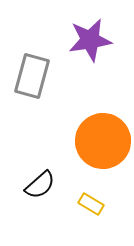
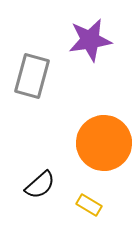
orange circle: moved 1 px right, 2 px down
yellow rectangle: moved 2 px left, 1 px down
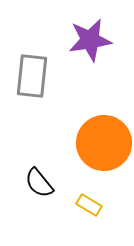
gray rectangle: rotated 9 degrees counterclockwise
black semicircle: moved 1 px left, 2 px up; rotated 92 degrees clockwise
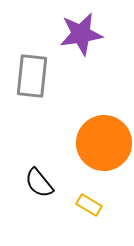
purple star: moved 9 px left, 6 px up
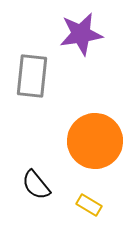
orange circle: moved 9 px left, 2 px up
black semicircle: moved 3 px left, 2 px down
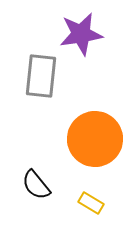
gray rectangle: moved 9 px right
orange circle: moved 2 px up
yellow rectangle: moved 2 px right, 2 px up
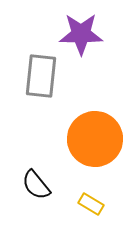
purple star: rotated 9 degrees clockwise
yellow rectangle: moved 1 px down
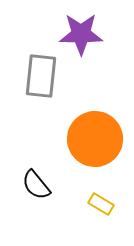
yellow rectangle: moved 10 px right
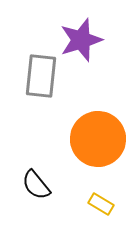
purple star: moved 6 px down; rotated 18 degrees counterclockwise
orange circle: moved 3 px right
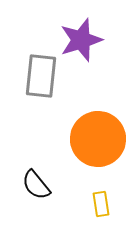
yellow rectangle: rotated 50 degrees clockwise
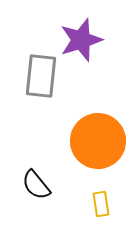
orange circle: moved 2 px down
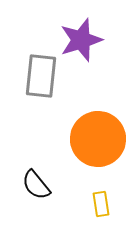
orange circle: moved 2 px up
